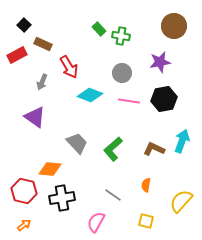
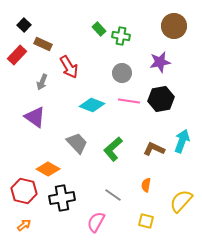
red rectangle: rotated 18 degrees counterclockwise
cyan diamond: moved 2 px right, 10 px down
black hexagon: moved 3 px left
orange diamond: moved 2 px left; rotated 25 degrees clockwise
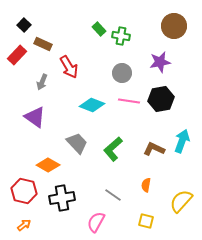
orange diamond: moved 4 px up
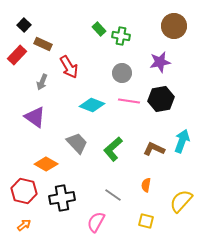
orange diamond: moved 2 px left, 1 px up
